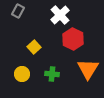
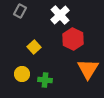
gray rectangle: moved 2 px right
green cross: moved 7 px left, 6 px down
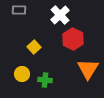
gray rectangle: moved 1 px left, 1 px up; rotated 64 degrees clockwise
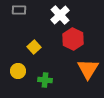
yellow circle: moved 4 px left, 3 px up
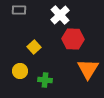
red hexagon: rotated 25 degrees counterclockwise
yellow circle: moved 2 px right
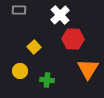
green cross: moved 2 px right
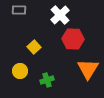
green cross: rotated 24 degrees counterclockwise
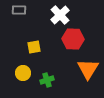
yellow square: rotated 32 degrees clockwise
yellow circle: moved 3 px right, 2 px down
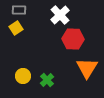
yellow square: moved 18 px left, 19 px up; rotated 24 degrees counterclockwise
orange triangle: moved 1 px left, 1 px up
yellow circle: moved 3 px down
green cross: rotated 24 degrees counterclockwise
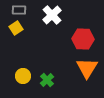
white cross: moved 8 px left
red hexagon: moved 10 px right
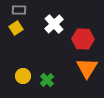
white cross: moved 2 px right, 9 px down
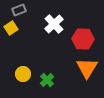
gray rectangle: rotated 24 degrees counterclockwise
yellow square: moved 5 px left
yellow circle: moved 2 px up
